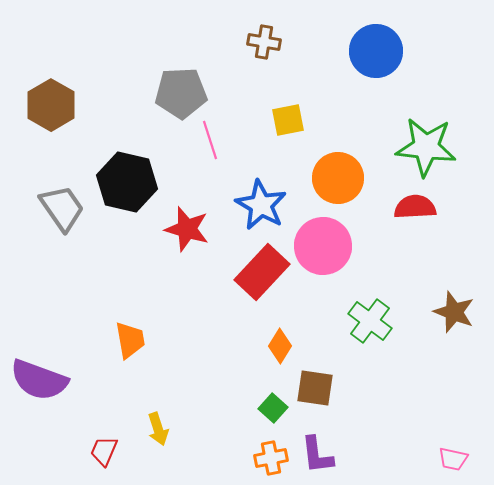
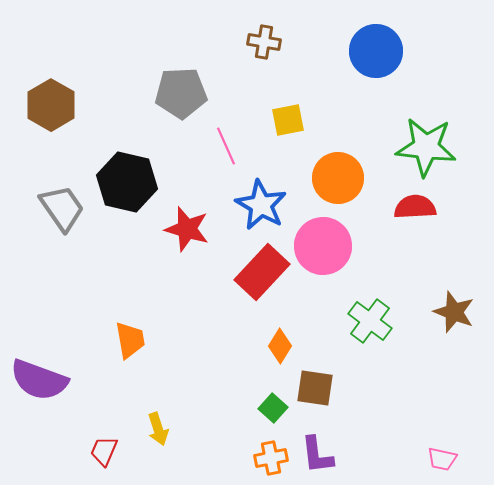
pink line: moved 16 px right, 6 px down; rotated 6 degrees counterclockwise
pink trapezoid: moved 11 px left
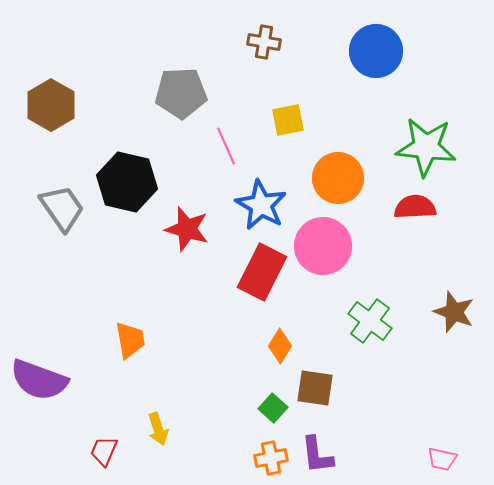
red rectangle: rotated 16 degrees counterclockwise
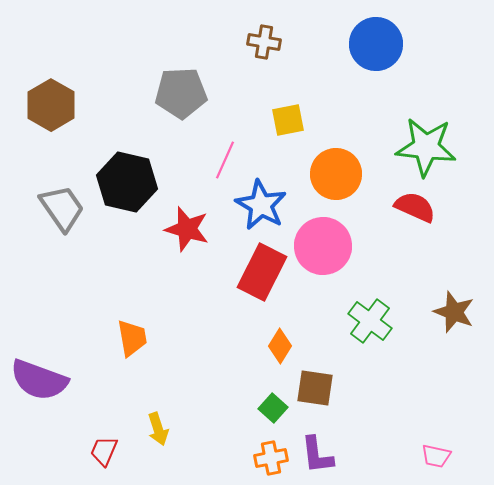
blue circle: moved 7 px up
pink line: moved 1 px left, 14 px down; rotated 48 degrees clockwise
orange circle: moved 2 px left, 4 px up
red semicircle: rotated 27 degrees clockwise
orange trapezoid: moved 2 px right, 2 px up
pink trapezoid: moved 6 px left, 3 px up
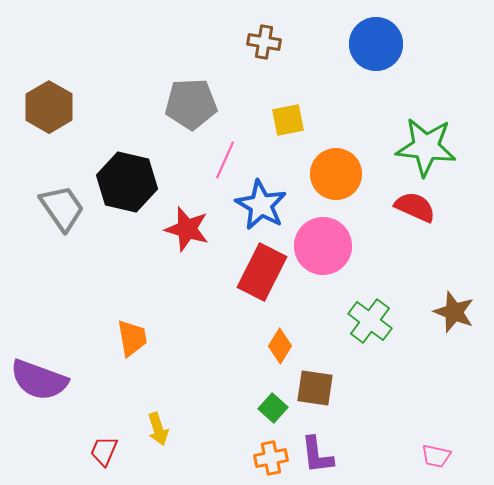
gray pentagon: moved 10 px right, 11 px down
brown hexagon: moved 2 px left, 2 px down
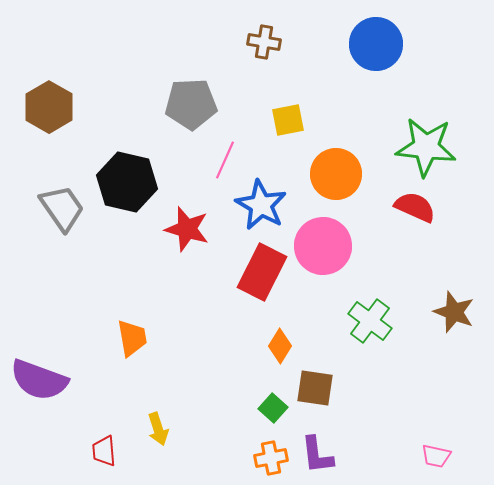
red trapezoid: rotated 28 degrees counterclockwise
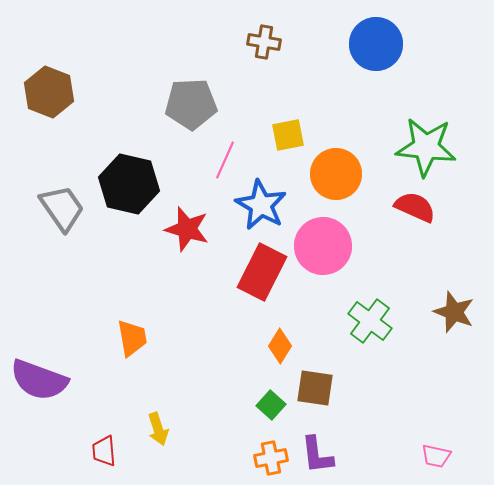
brown hexagon: moved 15 px up; rotated 9 degrees counterclockwise
yellow square: moved 15 px down
black hexagon: moved 2 px right, 2 px down
green square: moved 2 px left, 3 px up
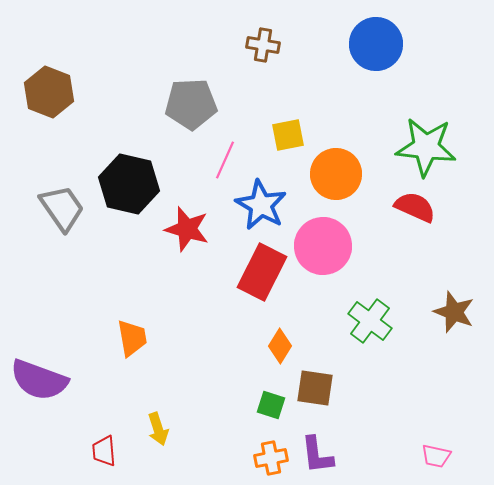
brown cross: moved 1 px left, 3 px down
green square: rotated 24 degrees counterclockwise
